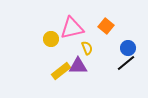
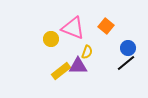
pink triangle: moved 1 px right; rotated 35 degrees clockwise
yellow semicircle: moved 4 px down; rotated 40 degrees clockwise
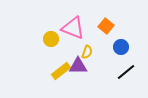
blue circle: moved 7 px left, 1 px up
black line: moved 9 px down
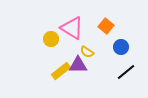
pink triangle: moved 1 px left; rotated 10 degrees clockwise
yellow semicircle: rotated 104 degrees clockwise
purple triangle: moved 1 px up
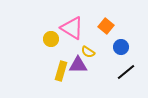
yellow semicircle: moved 1 px right
yellow rectangle: rotated 36 degrees counterclockwise
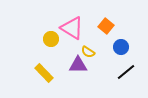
yellow rectangle: moved 17 px left, 2 px down; rotated 60 degrees counterclockwise
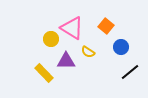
purple triangle: moved 12 px left, 4 px up
black line: moved 4 px right
